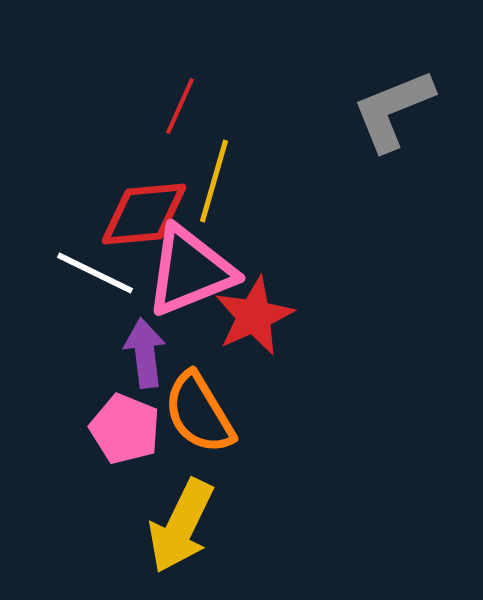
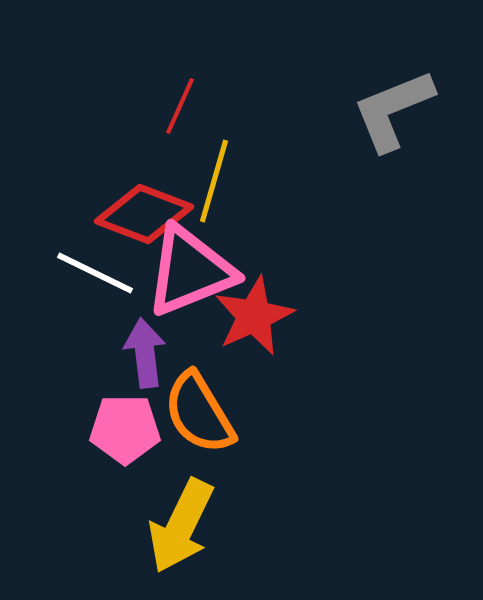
red diamond: rotated 26 degrees clockwise
pink pentagon: rotated 22 degrees counterclockwise
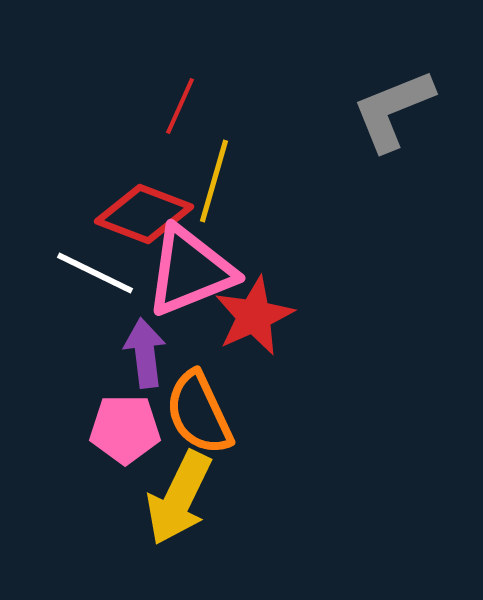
orange semicircle: rotated 6 degrees clockwise
yellow arrow: moved 2 px left, 28 px up
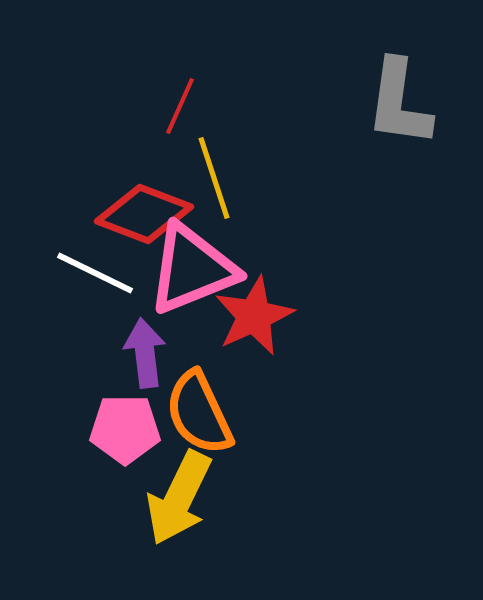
gray L-shape: moved 6 px right, 7 px up; rotated 60 degrees counterclockwise
yellow line: moved 3 px up; rotated 34 degrees counterclockwise
pink triangle: moved 2 px right, 2 px up
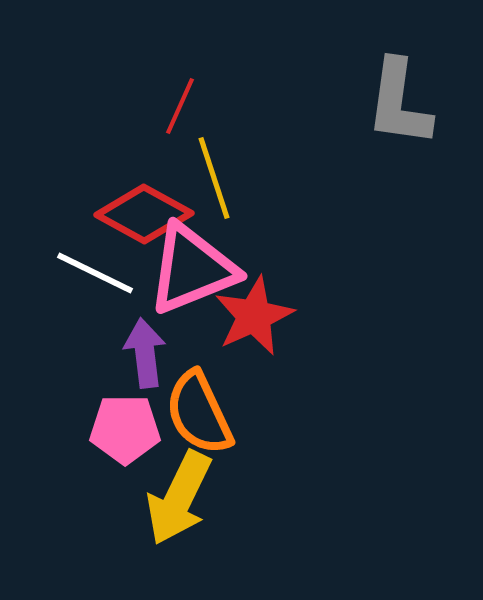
red diamond: rotated 8 degrees clockwise
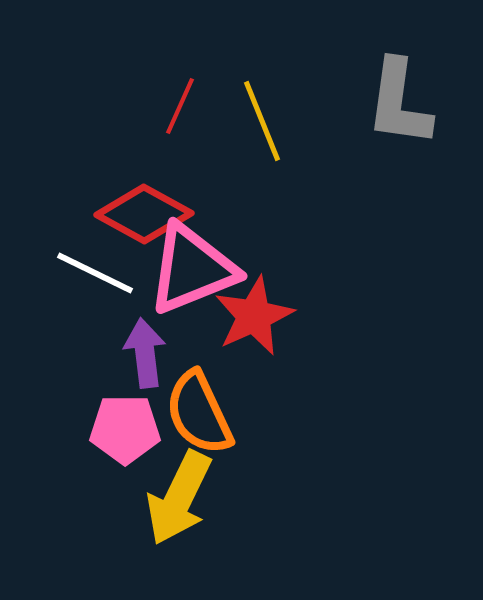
yellow line: moved 48 px right, 57 px up; rotated 4 degrees counterclockwise
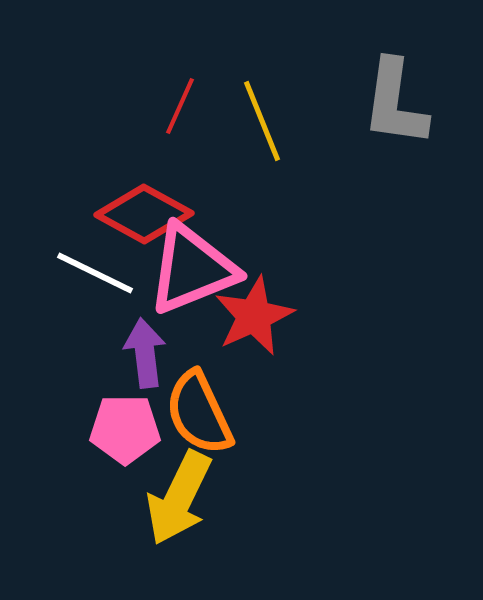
gray L-shape: moved 4 px left
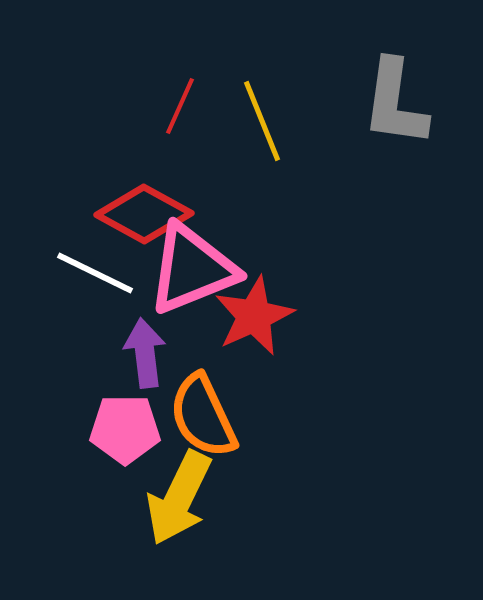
orange semicircle: moved 4 px right, 3 px down
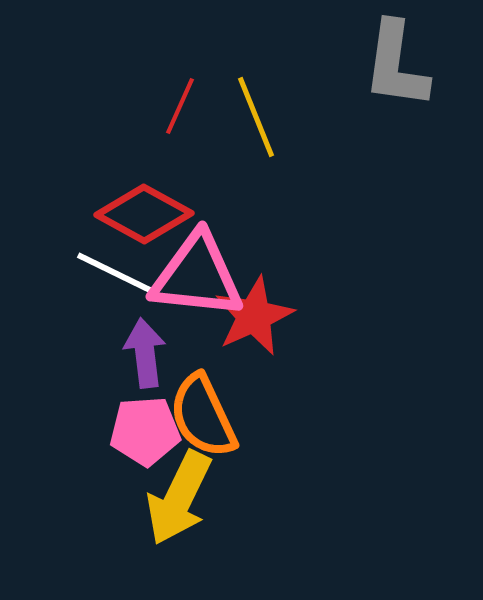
gray L-shape: moved 1 px right, 38 px up
yellow line: moved 6 px left, 4 px up
pink triangle: moved 5 px right, 7 px down; rotated 28 degrees clockwise
white line: moved 20 px right
pink pentagon: moved 20 px right, 2 px down; rotated 4 degrees counterclockwise
